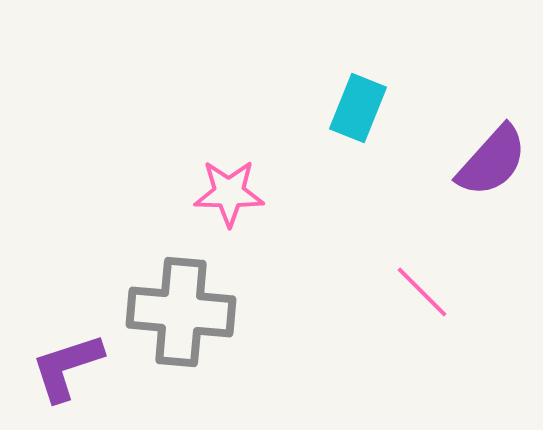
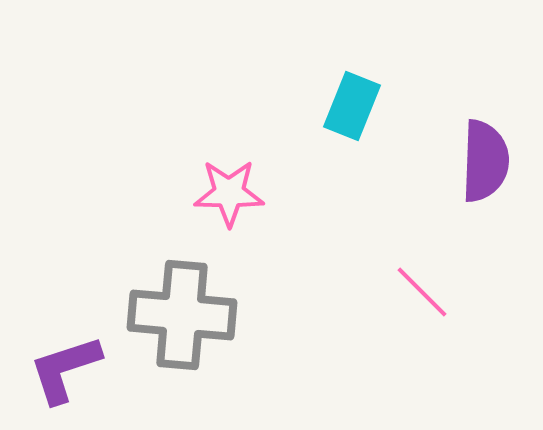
cyan rectangle: moved 6 px left, 2 px up
purple semicircle: moved 7 px left; rotated 40 degrees counterclockwise
gray cross: moved 1 px right, 3 px down
purple L-shape: moved 2 px left, 2 px down
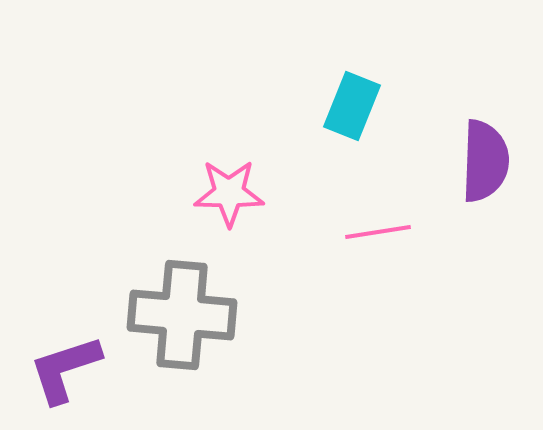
pink line: moved 44 px left, 60 px up; rotated 54 degrees counterclockwise
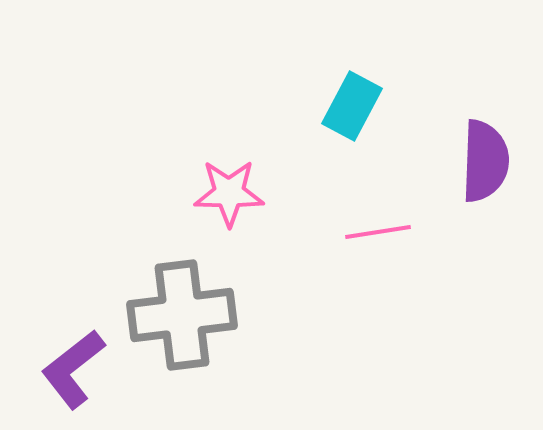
cyan rectangle: rotated 6 degrees clockwise
gray cross: rotated 12 degrees counterclockwise
purple L-shape: moved 8 px right; rotated 20 degrees counterclockwise
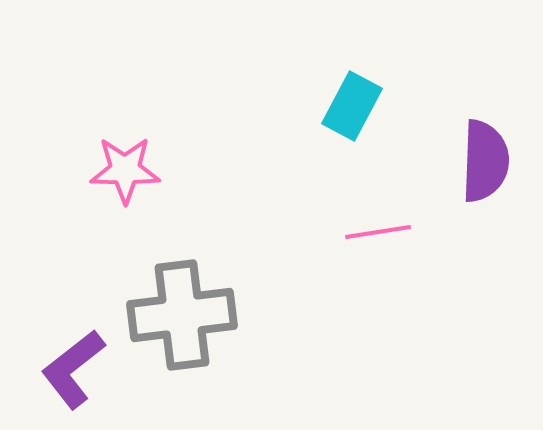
pink star: moved 104 px left, 23 px up
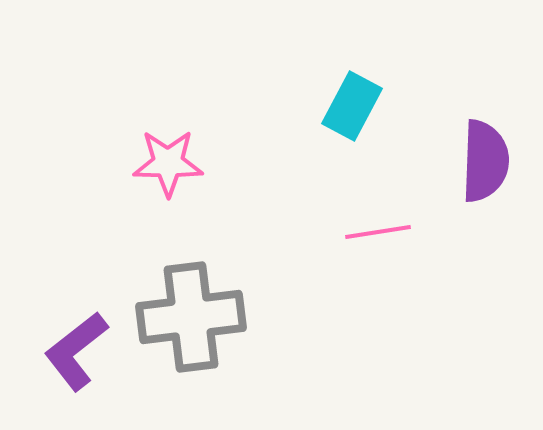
pink star: moved 43 px right, 7 px up
gray cross: moved 9 px right, 2 px down
purple L-shape: moved 3 px right, 18 px up
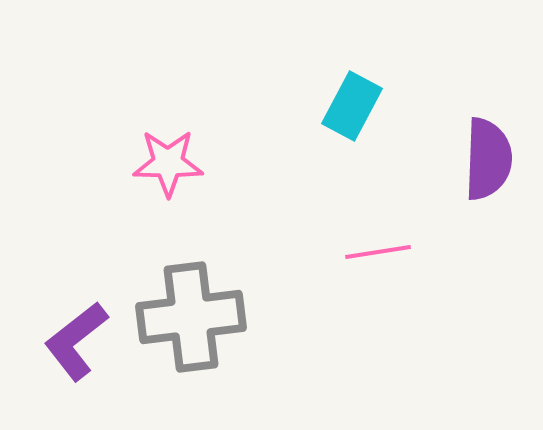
purple semicircle: moved 3 px right, 2 px up
pink line: moved 20 px down
purple L-shape: moved 10 px up
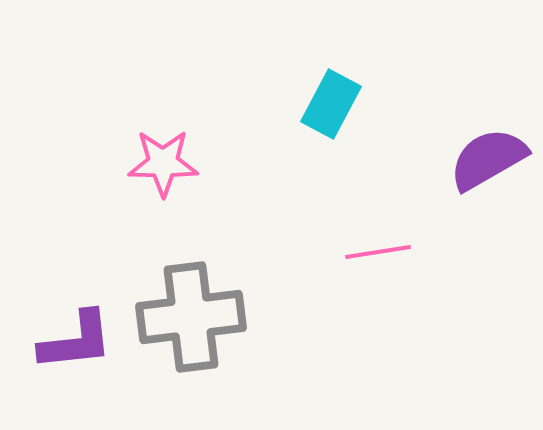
cyan rectangle: moved 21 px left, 2 px up
purple semicircle: rotated 122 degrees counterclockwise
pink star: moved 5 px left
purple L-shape: rotated 148 degrees counterclockwise
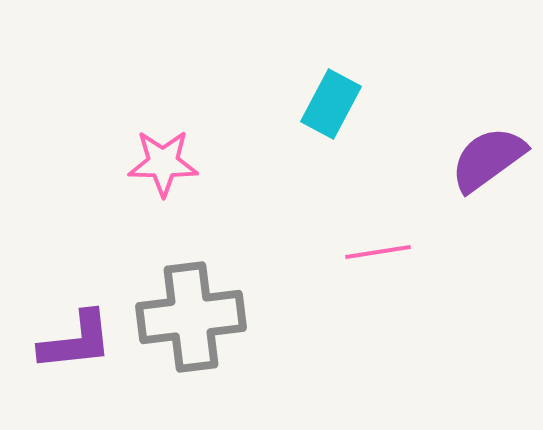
purple semicircle: rotated 6 degrees counterclockwise
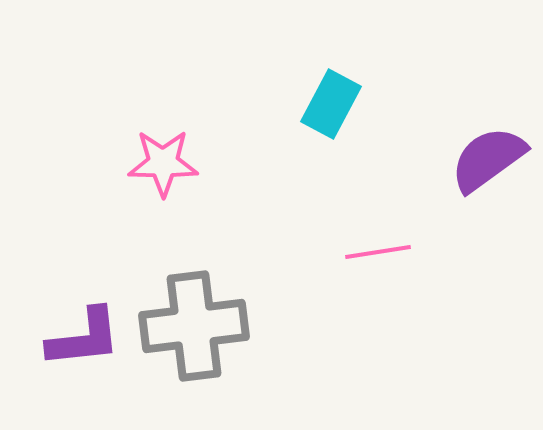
gray cross: moved 3 px right, 9 px down
purple L-shape: moved 8 px right, 3 px up
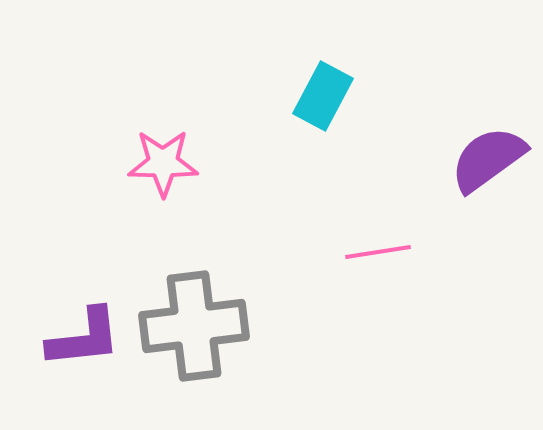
cyan rectangle: moved 8 px left, 8 px up
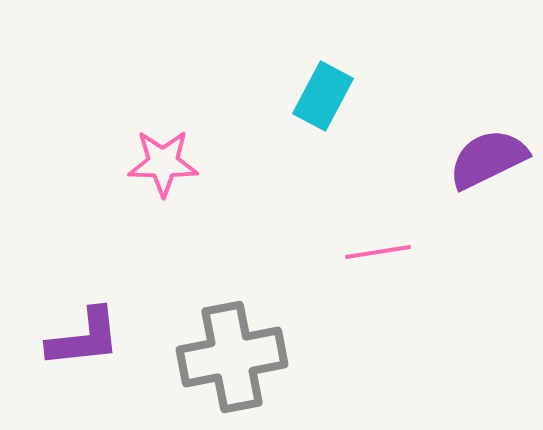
purple semicircle: rotated 10 degrees clockwise
gray cross: moved 38 px right, 31 px down; rotated 4 degrees counterclockwise
